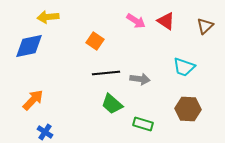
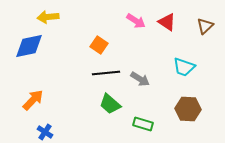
red triangle: moved 1 px right, 1 px down
orange square: moved 4 px right, 4 px down
gray arrow: rotated 24 degrees clockwise
green trapezoid: moved 2 px left
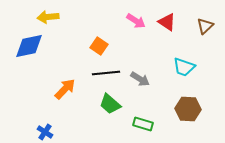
orange square: moved 1 px down
orange arrow: moved 32 px right, 11 px up
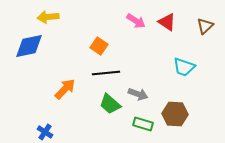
gray arrow: moved 2 px left, 15 px down; rotated 12 degrees counterclockwise
brown hexagon: moved 13 px left, 5 px down
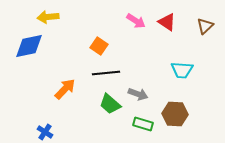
cyan trapezoid: moved 2 px left, 3 px down; rotated 15 degrees counterclockwise
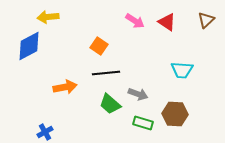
pink arrow: moved 1 px left
brown triangle: moved 1 px right, 6 px up
blue diamond: rotated 16 degrees counterclockwise
orange arrow: moved 2 px up; rotated 35 degrees clockwise
green rectangle: moved 1 px up
blue cross: rotated 28 degrees clockwise
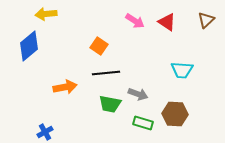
yellow arrow: moved 2 px left, 3 px up
blue diamond: rotated 12 degrees counterclockwise
green trapezoid: rotated 30 degrees counterclockwise
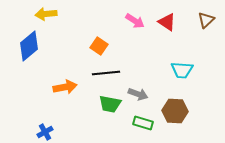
brown hexagon: moved 3 px up
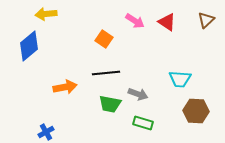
orange square: moved 5 px right, 7 px up
cyan trapezoid: moved 2 px left, 9 px down
brown hexagon: moved 21 px right
blue cross: moved 1 px right
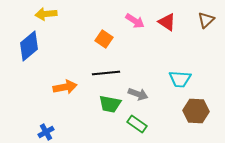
green rectangle: moved 6 px left, 1 px down; rotated 18 degrees clockwise
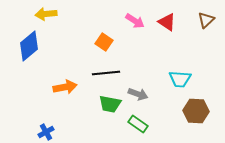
orange square: moved 3 px down
green rectangle: moved 1 px right
